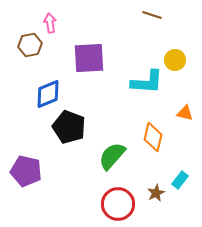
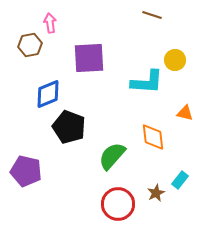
orange diamond: rotated 20 degrees counterclockwise
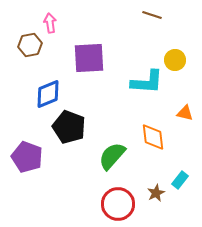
purple pentagon: moved 1 px right, 14 px up; rotated 8 degrees clockwise
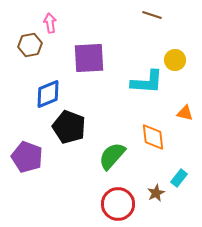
cyan rectangle: moved 1 px left, 2 px up
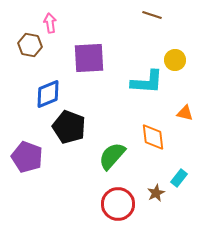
brown hexagon: rotated 20 degrees clockwise
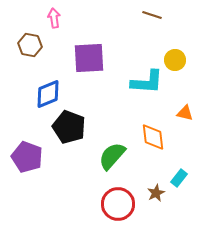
pink arrow: moved 4 px right, 5 px up
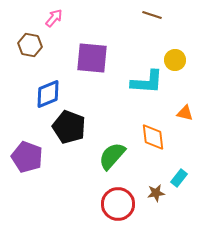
pink arrow: rotated 48 degrees clockwise
purple square: moved 3 px right; rotated 8 degrees clockwise
brown star: rotated 18 degrees clockwise
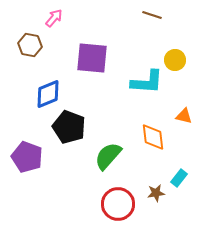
orange triangle: moved 1 px left, 3 px down
green semicircle: moved 4 px left
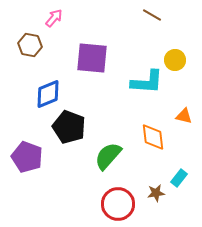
brown line: rotated 12 degrees clockwise
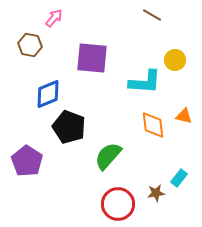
cyan L-shape: moved 2 px left
orange diamond: moved 12 px up
purple pentagon: moved 4 px down; rotated 12 degrees clockwise
